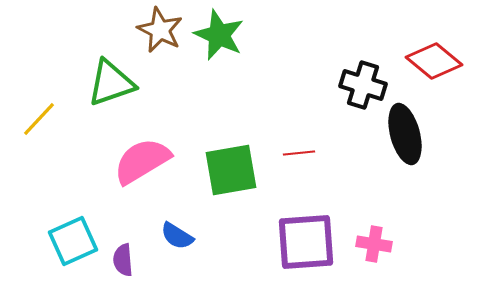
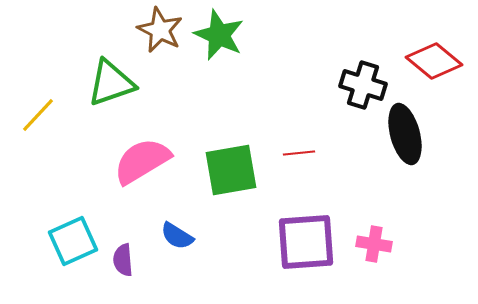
yellow line: moved 1 px left, 4 px up
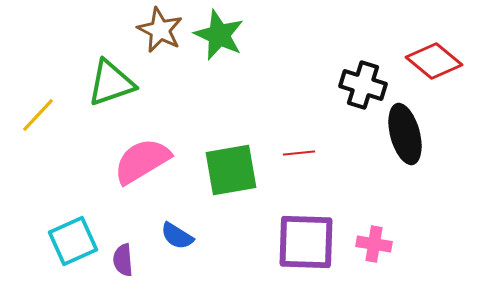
purple square: rotated 6 degrees clockwise
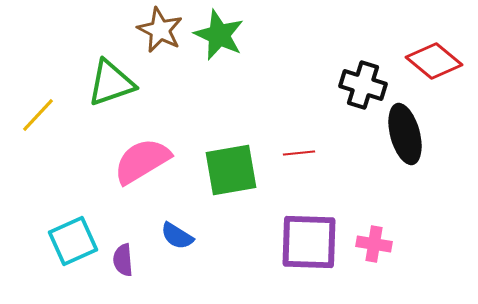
purple square: moved 3 px right
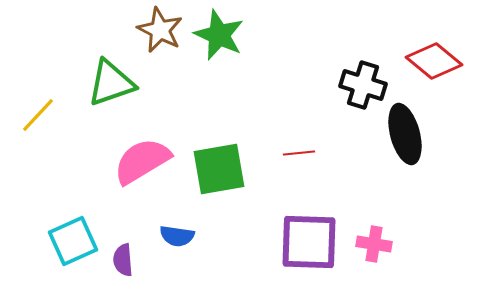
green square: moved 12 px left, 1 px up
blue semicircle: rotated 24 degrees counterclockwise
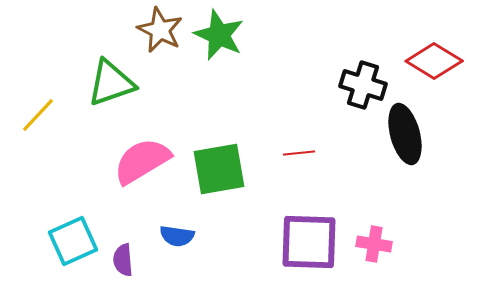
red diamond: rotated 8 degrees counterclockwise
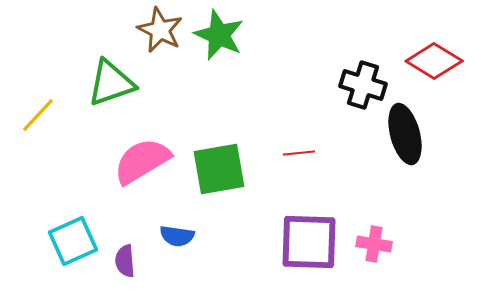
purple semicircle: moved 2 px right, 1 px down
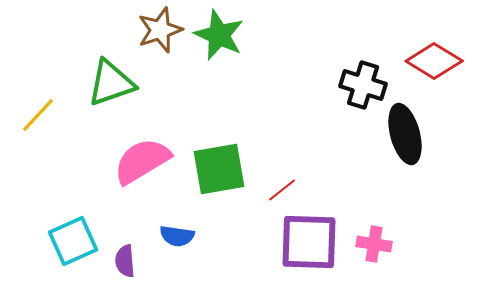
brown star: rotated 27 degrees clockwise
red line: moved 17 px left, 37 px down; rotated 32 degrees counterclockwise
